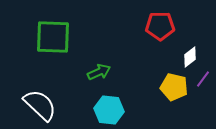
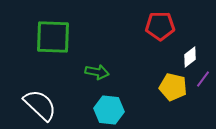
green arrow: moved 2 px left; rotated 35 degrees clockwise
yellow pentagon: moved 1 px left
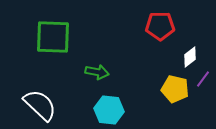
yellow pentagon: moved 2 px right, 2 px down
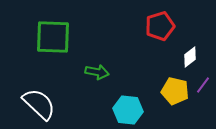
red pentagon: rotated 16 degrees counterclockwise
purple line: moved 6 px down
yellow pentagon: moved 2 px down
white semicircle: moved 1 px left, 1 px up
cyan hexagon: moved 19 px right
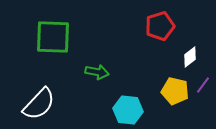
white semicircle: rotated 90 degrees clockwise
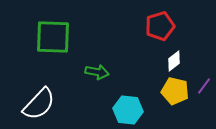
white diamond: moved 16 px left, 4 px down
purple line: moved 1 px right, 1 px down
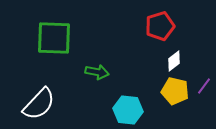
green square: moved 1 px right, 1 px down
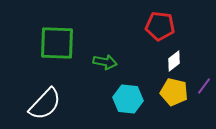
red pentagon: rotated 24 degrees clockwise
green square: moved 3 px right, 5 px down
green arrow: moved 8 px right, 10 px up
yellow pentagon: moved 1 px left, 1 px down
white semicircle: moved 6 px right
cyan hexagon: moved 11 px up
